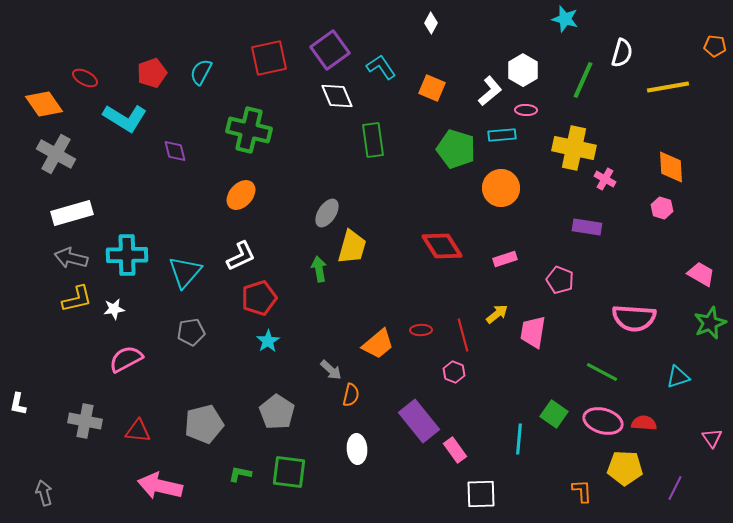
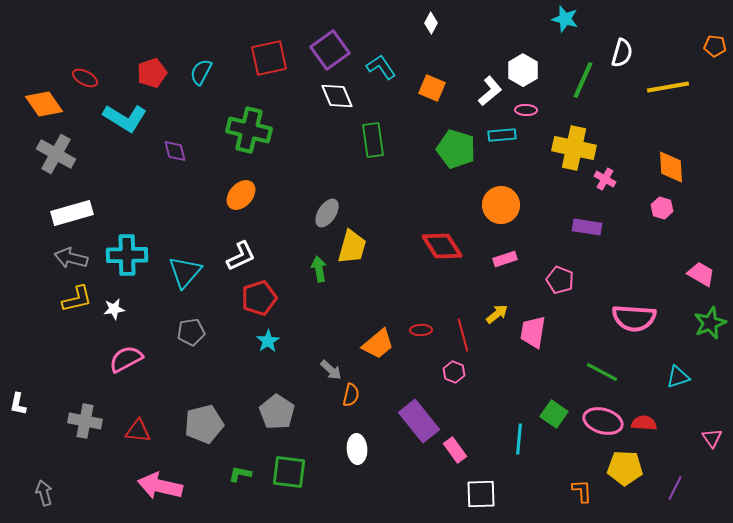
orange circle at (501, 188): moved 17 px down
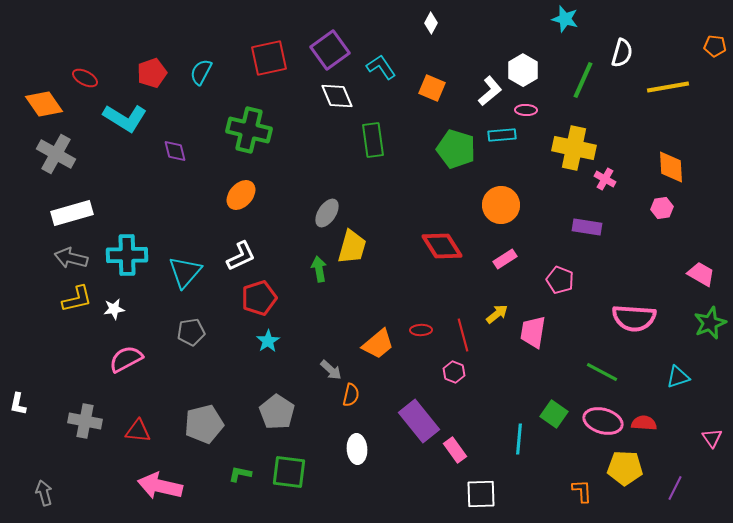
pink hexagon at (662, 208): rotated 25 degrees counterclockwise
pink rectangle at (505, 259): rotated 15 degrees counterclockwise
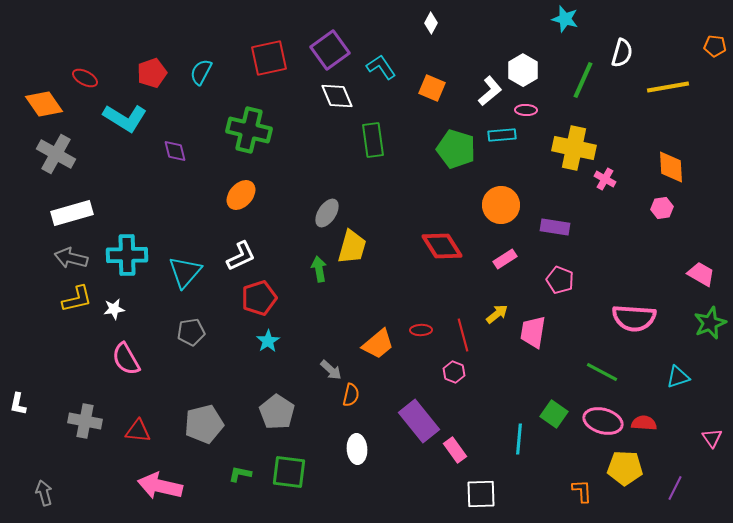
purple rectangle at (587, 227): moved 32 px left
pink semicircle at (126, 359): rotated 92 degrees counterclockwise
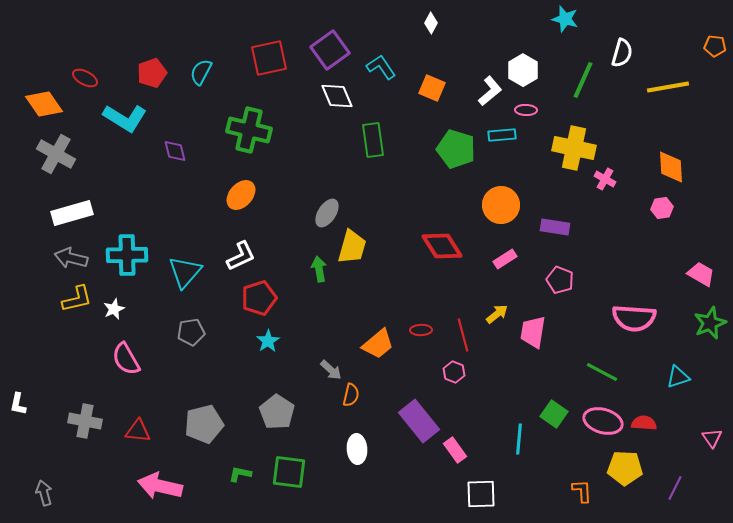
white star at (114, 309): rotated 15 degrees counterclockwise
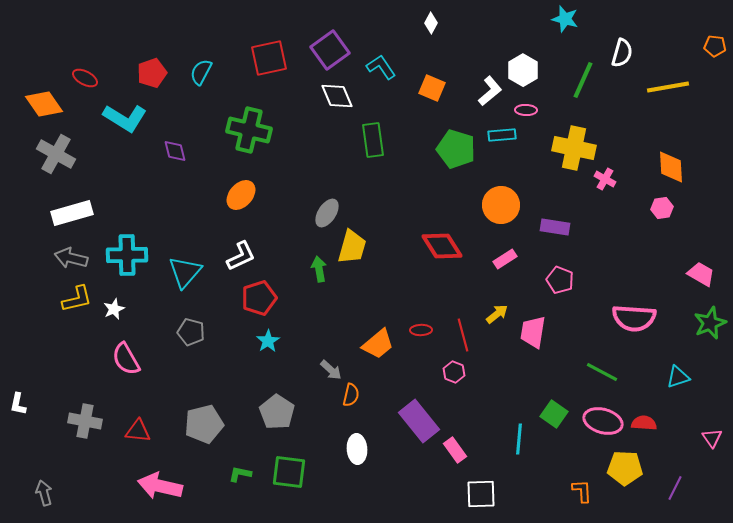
gray pentagon at (191, 332): rotated 24 degrees clockwise
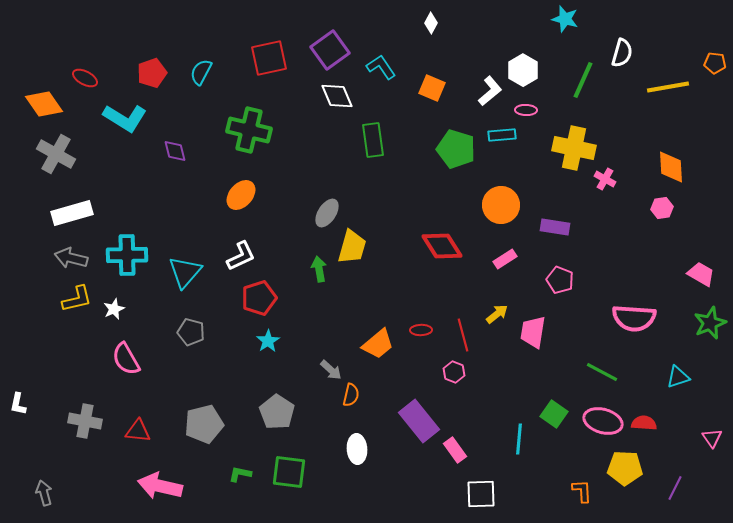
orange pentagon at (715, 46): moved 17 px down
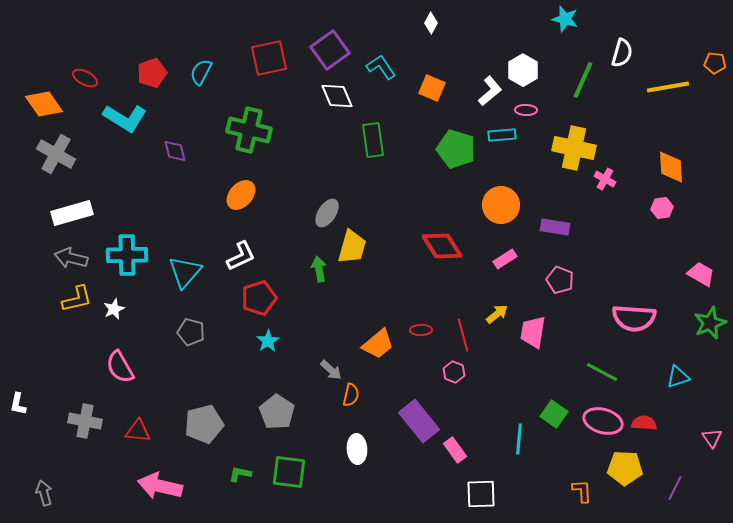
pink semicircle at (126, 359): moved 6 px left, 8 px down
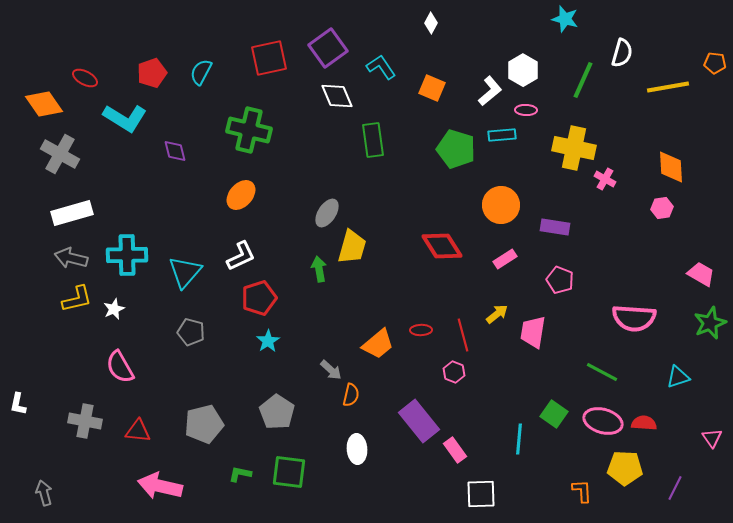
purple square at (330, 50): moved 2 px left, 2 px up
gray cross at (56, 154): moved 4 px right
